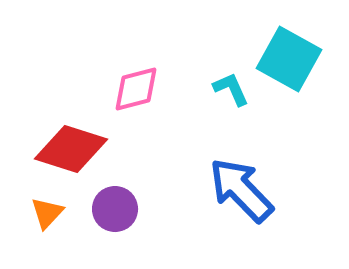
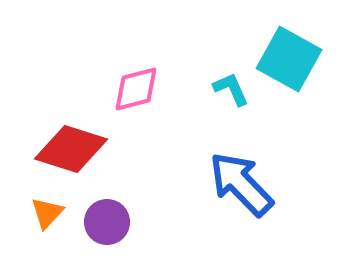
blue arrow: moved 6 px up
purple circle: moved 8 px left, 13 px down
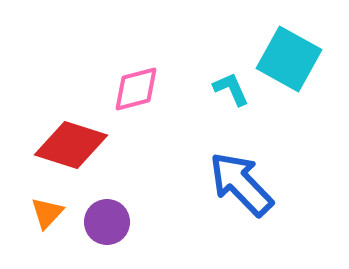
red diamond: moved 4 px up
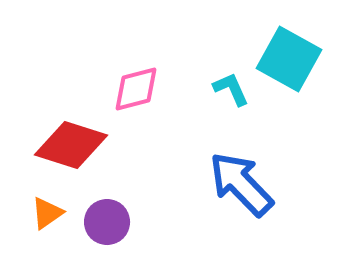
orange triangle: rotated 12 degrees clockwise
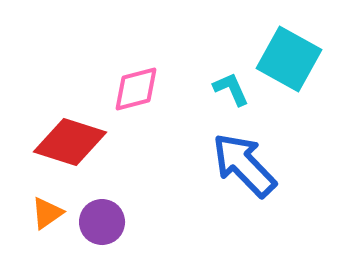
red diamond: moved 1 px left, 3 px up
blue arrow: moved 3 px right, 19 px up
purple circle: moved 5 px left
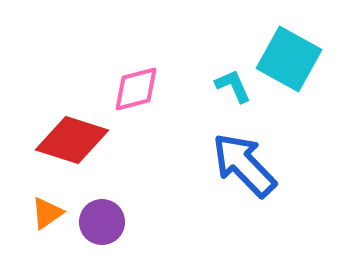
cyan L-shape: moved 2 px right, 3 px up
red diamond: moved 2 px right, 2 px up
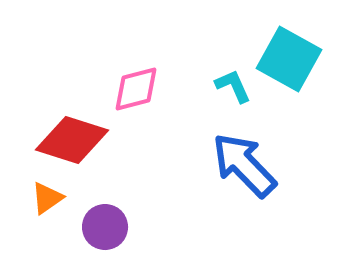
orange triangle: moved 15 px up
purple circle: moved 3 px right, 5 px down
